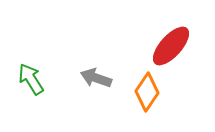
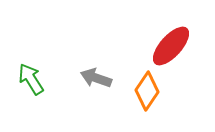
orange diamond: moved 1 px up
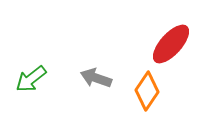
red ellipse: moved 2 px up
green arrow: rotated 96 degrees counterclockwise
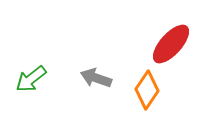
orange diamond: moved 1 px up
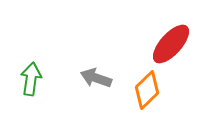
green arrow: rotated 136 degrees clockwise
orange diamond: rotated 12 degrees clockwise
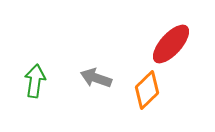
green arrow: moved 4 px right, 2 px down
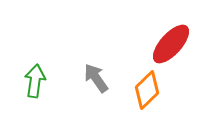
gray arrow: rotated 36 degrees clockwise
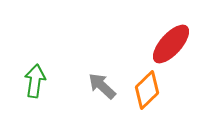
gray arrow: moved 6 px right, 8 px down; rotated 12 degrees counterclockwise
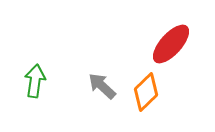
orange diamond: moved 1 px left, 2 px down
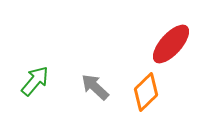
green arrow: rotated 32 degrees clockwise
gray arrow: moved 7 px left, 1 px down
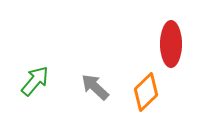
red ellipse: rotated 42 degrees counterclockwise
